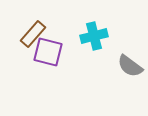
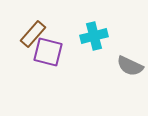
gray semicircle: rotated 12 degrees counterclockwise
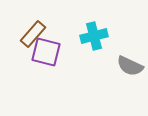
purple square: moved 2 px left
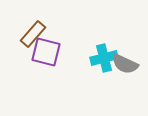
cyan cross: moved 10 px right, 22 px down
gray semicircle: moved 5 px left, 2 px up
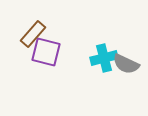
gray semicircle: moved 1 px right
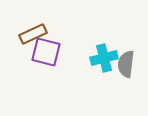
brown rectangle: rotated 24 degrees clockwise
gray semicircle: rotated 72 degrees clockwise
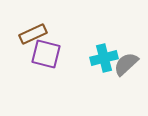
purple square: moved 2 px down
gray semicircle: rotated 40 degrees clockwise
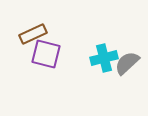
gray semicircle: moved 1 px right, 1 px up
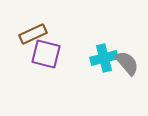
gray semicircle: rotated 92 degrees clockwise
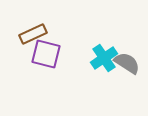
cyan cross: rotated 20 degrees counterclockwise
gray semicircle: rotated 16 degrees counterclockwise
